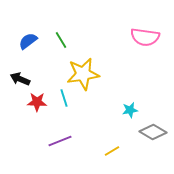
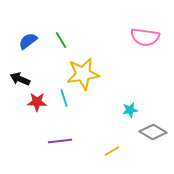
purple line: rotated 15 degrees clockwise
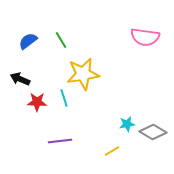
cyan star: moved 3 px left, 14 px down
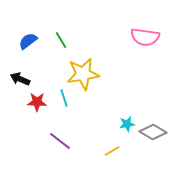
purple line: rotated 45 degrees clockwise
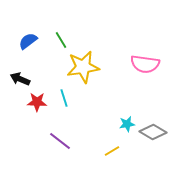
pink semicircle: moved 27 px down
yellow star: moved 7 px up
